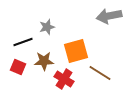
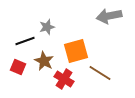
black line: moved 2 px right, 1 px up
brown star: rotated 30 degrees clockwise
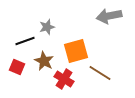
red square: moved 1 px left
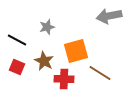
black line: moved 8 px left, 1 px up; rotated 48 degrees clockwise
red cross: rotated 30 degrees counterclockwise
